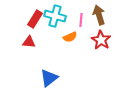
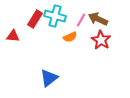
brown arrow: moved 1 px left, 4 px down; rotated 48 degrees counterclockwise
pink line: rotated 24 degrees clockwise
red triangle: moved 16 px left, 6 px up
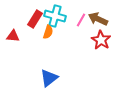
orange semicircle: moved 22 px left, 5 px up; rotated 48 degrees counterclockwise
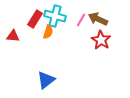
blue triangle: moved 3 px left, 2 px down
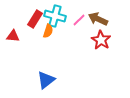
pink line: moved 2 px left; rotated 16 degrees clockwise
orange semicircle: moved 1 px up
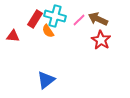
orange semicircle: rotated 128 degrees clockwise
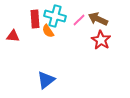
red rectangle: rotated 36 degrees counterclockwise
